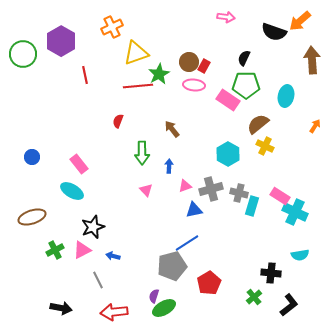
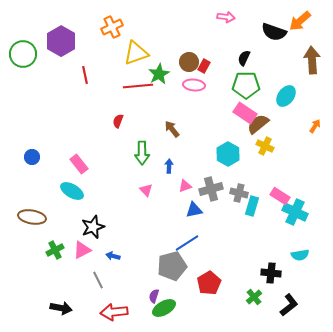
cyan ellipse at (286, 96): rotated 25 degrees clockwise
pink rectangle at (228, 100): moved 17 px right, 13 px down
brown ellipse at (32, 217): rotated 28 degrees clockwise
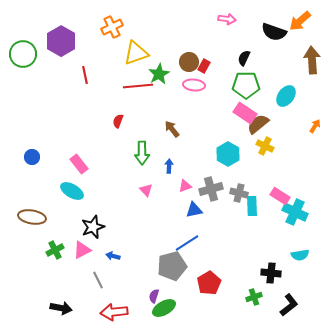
pink arrow at (226, 17): moved 1 px right, 2 px down
cyan rectangle at (252, 206): rotated 18 degrees counterclockwise
green cross at (254, 297): rotated 21 degrees clockwise
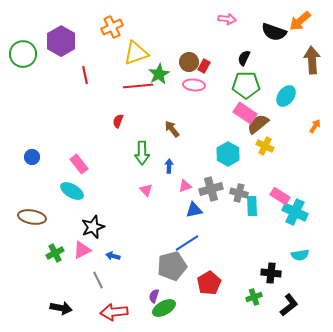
green cross at (55, 250): moved 3 px down
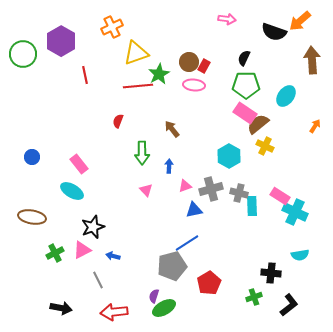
cyan hexagon at (228, 154): moved 1 px right, 2 px down
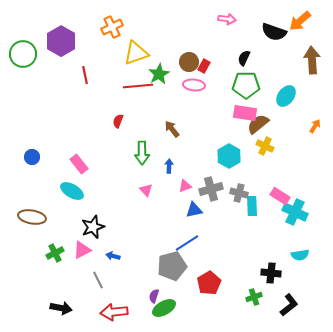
pink rectangle at (245, 113): rotated 25 degrees counterclockwise
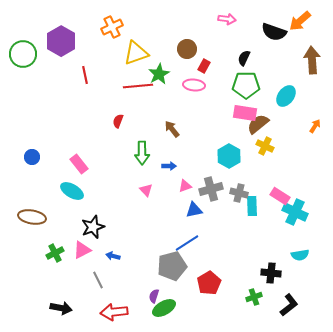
brown circle at (189, 62): moved 2 px left, 13 px up
blue arrow at (169, 166): rotated 88 degrees clockwise
